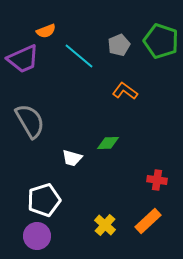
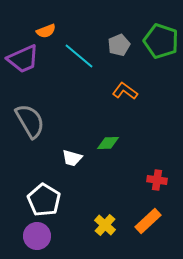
white pentagon: rotated 24 degrees counterclockwise
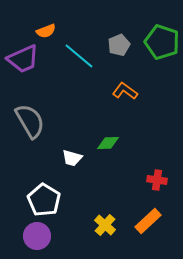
green pentagon: moved 1 px right, 1 px down
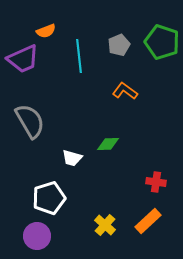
cyan line: rotated 44 degrees clockwise
green diamond: moved 1 px down
red cross: moved 1 px left, 2 px down
white pentagon: moved 5 px right, 2 px up; rotated 24 degrees clockwise
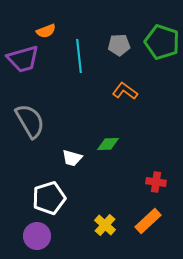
gray pentagon: rotated 20 degrees clockwise
purple trapezoid: rotated 8 degrees clockwise
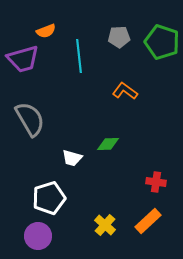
gray pentagon: moved 8 px up
gray semicircle: moved 2 px up
purple circle: moved 1 px right
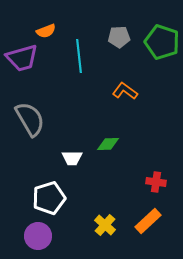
purple trapezoid: moved 1 px left, 1 px up
white trapezoid: rotated 15 degrees counterclockwise
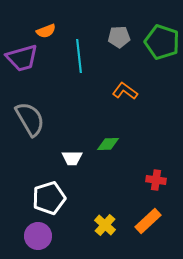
red cross: moved 2 px up
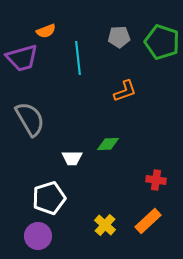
cyan line: moved 1 px left, 2 px down
orange L-shape: rotated 125 degrees clockwise
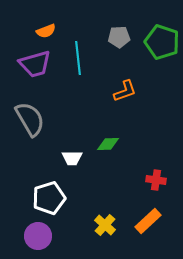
purple trapezoid: moved 13 px right, 6 px down
